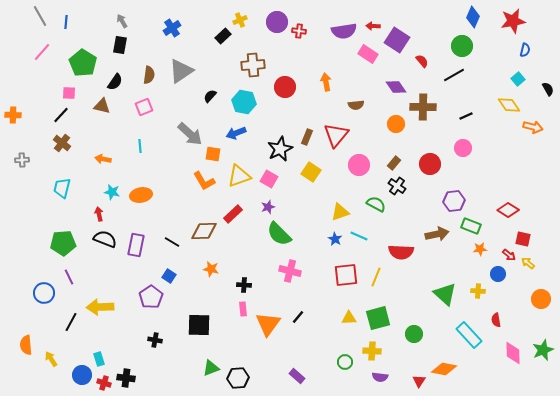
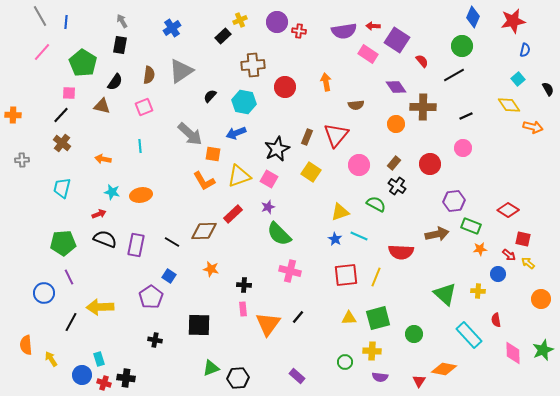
black star at (280, 149): moved 3 px left
red arrow at (99, 214): rotated 80 degrees clockwise
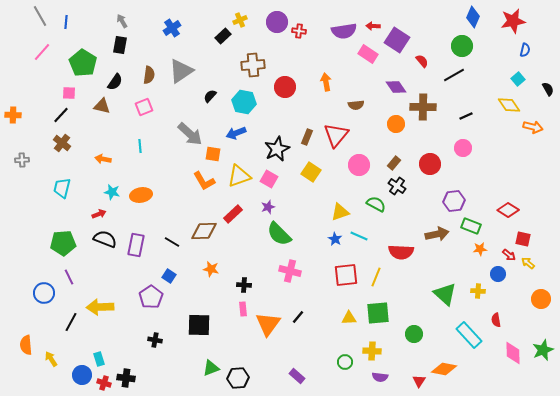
green square at (378, 318): moved 5 px up; rotated 10 degrees clockwise
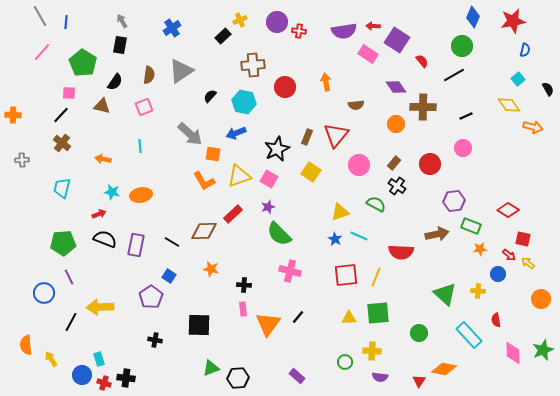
green circle at (414, 334): moved 5 px right, 1 px up
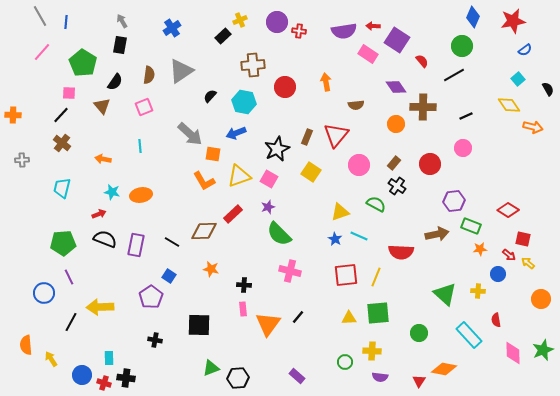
blue semicircle at (525, 50): rotated 40 degrees clockwise
brown triangle at (102, 106): rotated 36 degrees clockwise
cyan rectangle at (99, 359): moved 10 px right, 1 px up; rotated 16 degrees clockwise
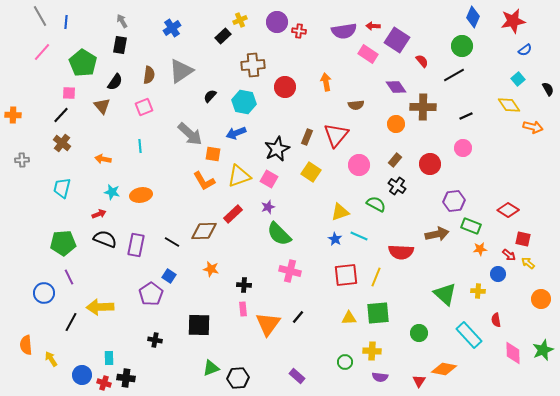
brown rectangle at (394, 163): moved 1 px right, 3 px up
purple pentagon at (151, 297): moved 3 px up
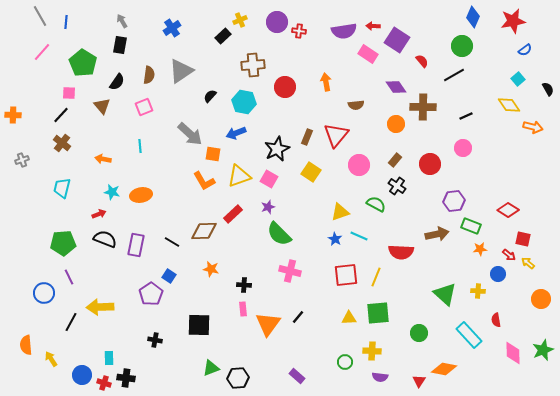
black semicircle at (115, 82): moved 2 px right
gray cross at (22, 160): rotated 16 degrees counterclockwise
